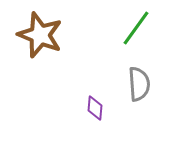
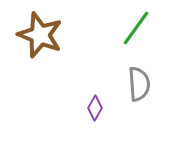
purple diamond: rotated 25 degrees clockwise
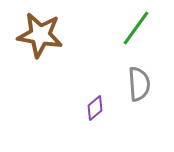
brown star: rotated 12 degrees counterclockwise
purple diamond: rotated 20 degrees clockwise
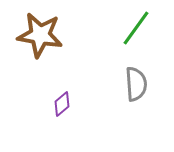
gray semicircle: moved 3 px left
purple diamond: moved 33 px left, 4 px up
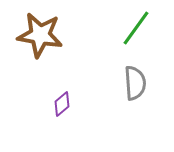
gray semicircle: moved 1 px left, 1 px up
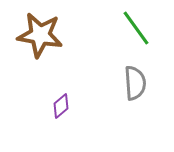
green line: rotated 72 degrees counterclockwise
purple diamond: moved 1 px left, 2 px down
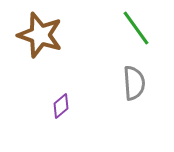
brown star: rotated 9 degrees clockwise
gray semicircle: moved 1 px left
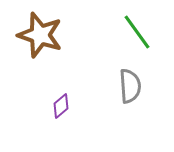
green line: moved 1 px right, 4 px down
gray semicircle: moved 4 px left, 3 px down
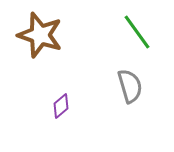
gray semicircle: rotated 12 degrees counterclockwise
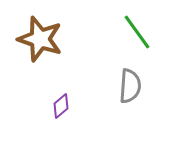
brown star: moved 4 px down
gray semicircle: rotated 20 degrees clockwise
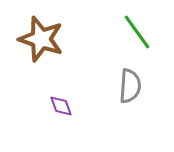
brown star: moved 1 px right
purple diamond: rotated 70 degrees counterclockwise
